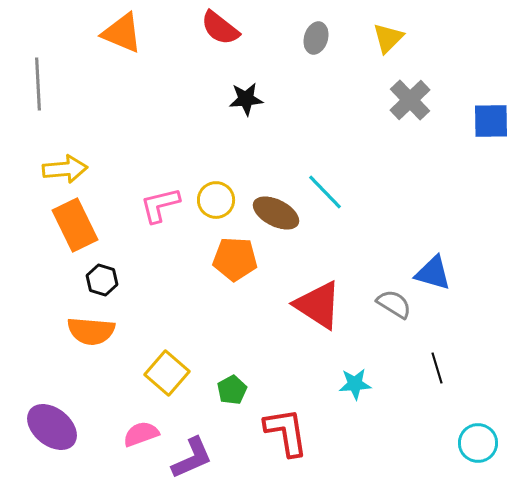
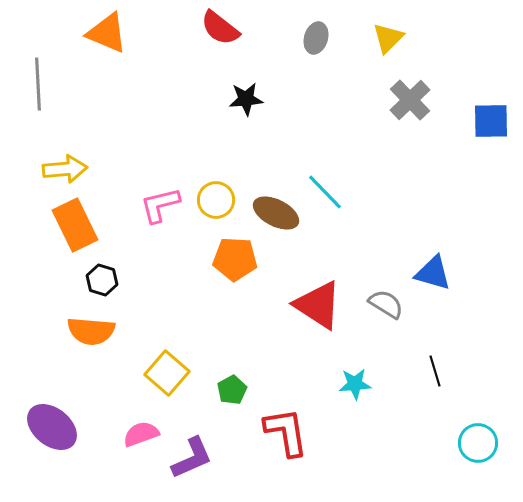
orange triangle: moved 15 px left
gray semicircle: moved 8 px left
black line: moved 2 px left, 3 px down
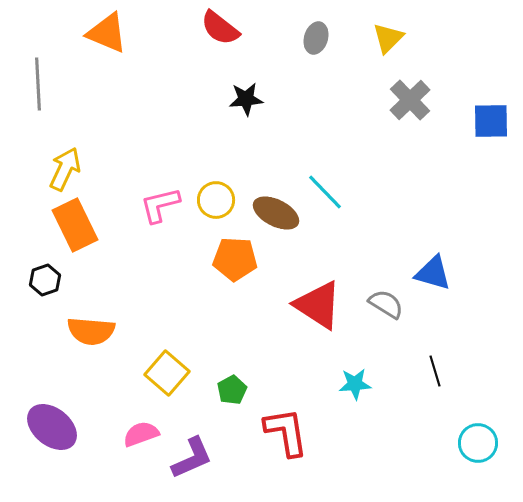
yellow arrow: rotated 60 degrees counterclockwise
black hexagon: moved 57 px left; rotated 24 degrees clockwise
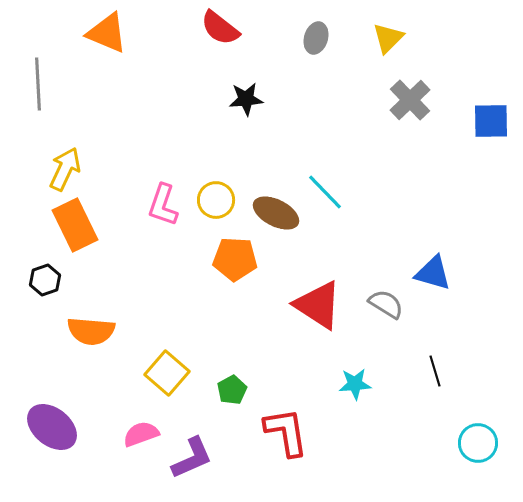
pink L-shape: moved 3 px right; rotated 57 degrees counterclockwise
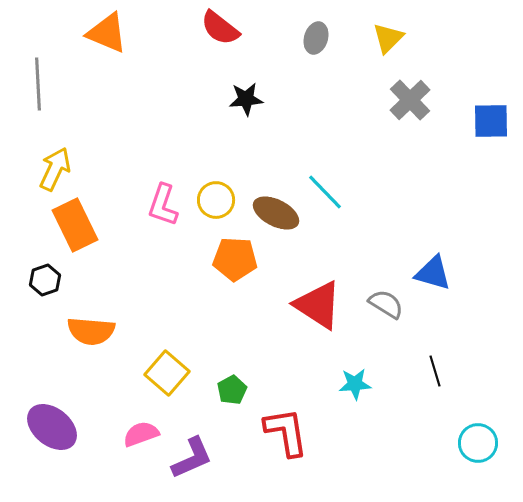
yellow arrow: moved 10 px left
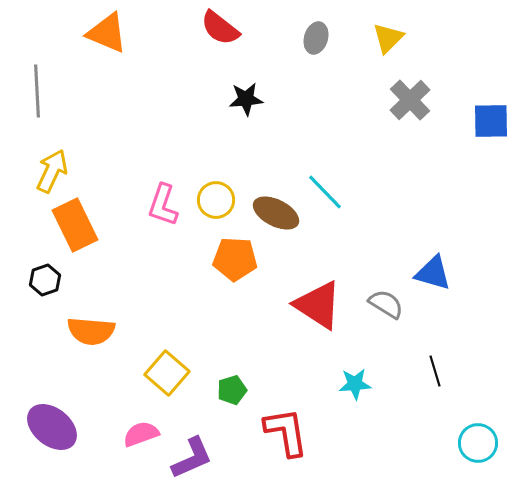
gray line: moved 1 px left, 7 px down
yellow arrow: moved 3 px left, 2 px down
green pentagon: rotated 12 degrees clockwise
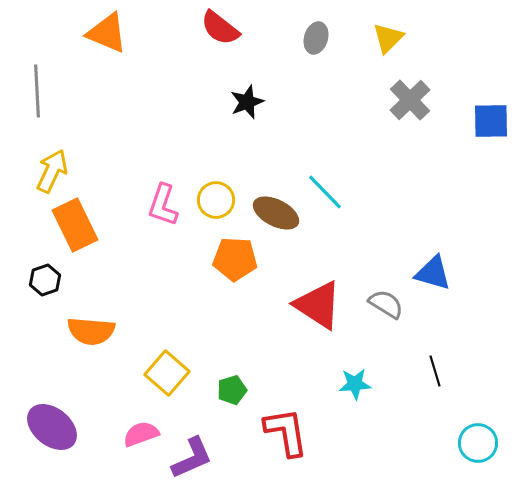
black star: moved 1 px right, 3 px down; rotated 16 degrees counterclockwise
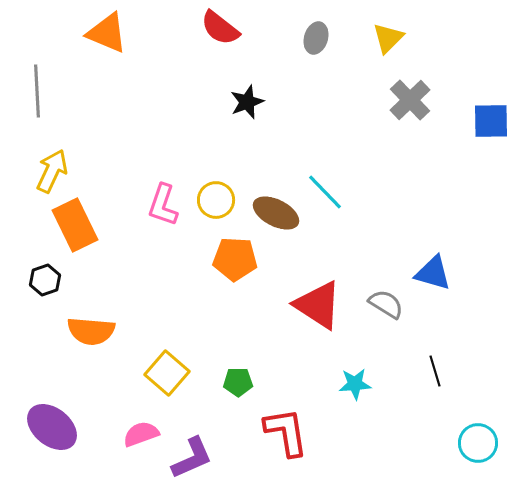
green pentagon: moved 6 px right, 8 px up; rotated 16 degrees clockwise
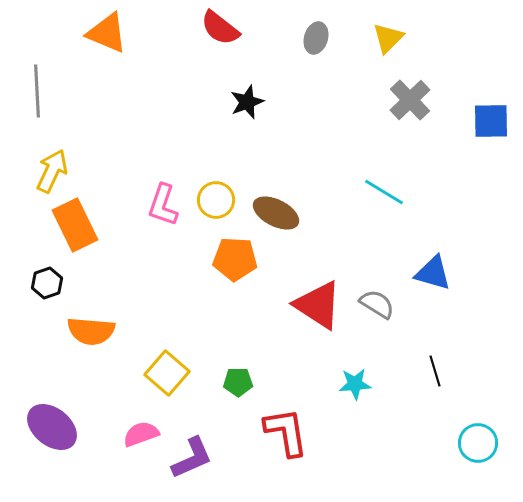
cyan line: moved 59 px right; rotated 15 degrees counterclockwise
black hexagon: moved 2 px right, 3 px down
gray semicircle: moved 9 px left
